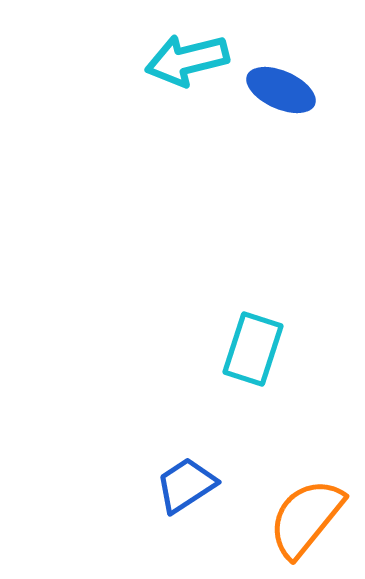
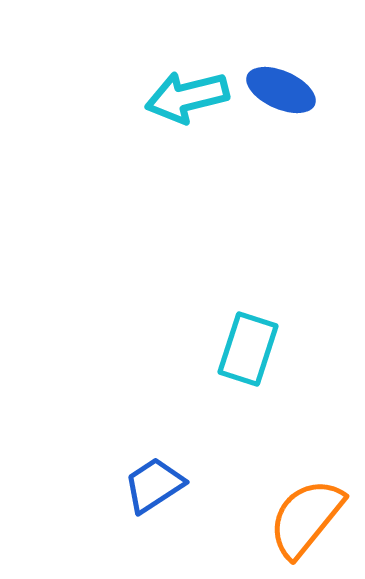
cyan arrow: moved 37 px down
cyan rectangle: moved 5 px left
blue trapezoid: moved 32 px left
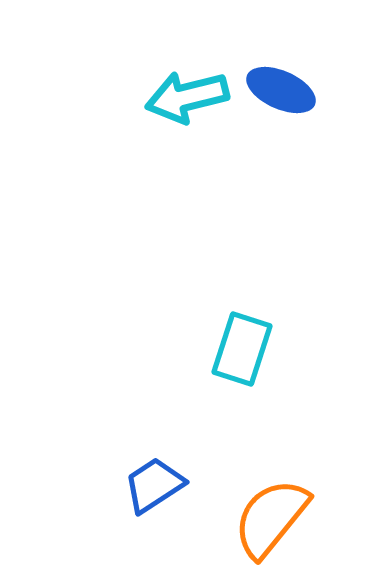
cyan rectangle: moved 6 px left
orange semicircle: moved 35 px left
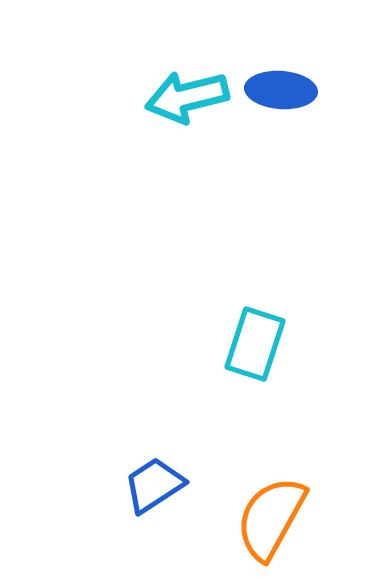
blue ellipse: rotated 20 degrees counterclockwise
cyan rectangle: moved 13 px right, 5 px up
orange semicircle: rotated 10 degrees counterclockwise
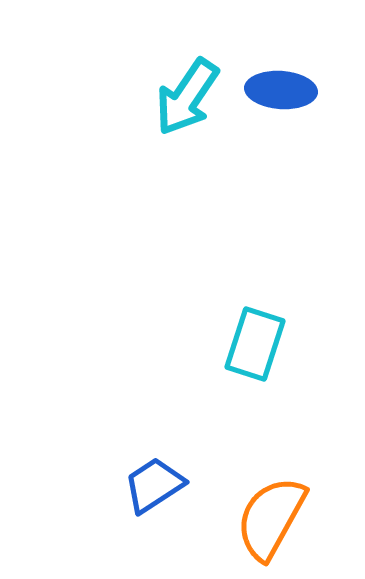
cyan arrow: rotated 42 degrees counterclockwise
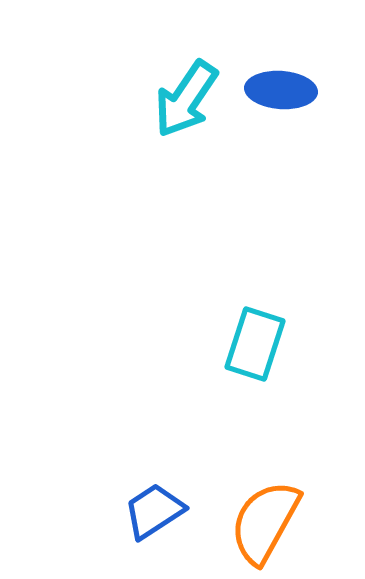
cyan arrow: moved 1 px left, 2 px down
blue trapezoid: moved 26 px down
orange semicircle: moved 6 px left, 4 px down
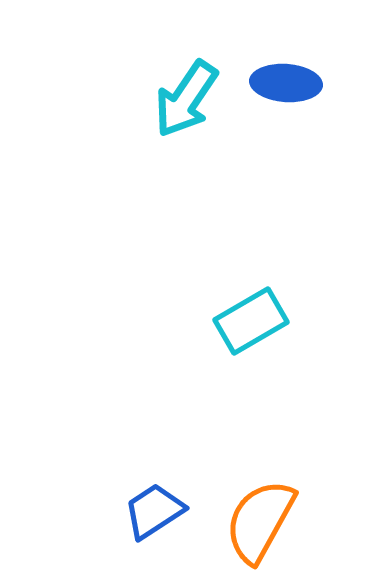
blue ellipse: moved 5 px right, 7 px up
cyan rectangle: moved 4 px left, 23 px up; rotated 42 degrees clockwise
orange semicircle: moved 5 px left, 1 px up
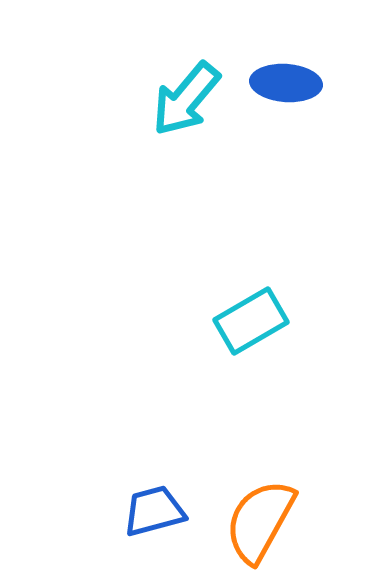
cyan arrow: rotated 6 degrees clockwise
blue trapezoid: rotated 18 degrees clockwise
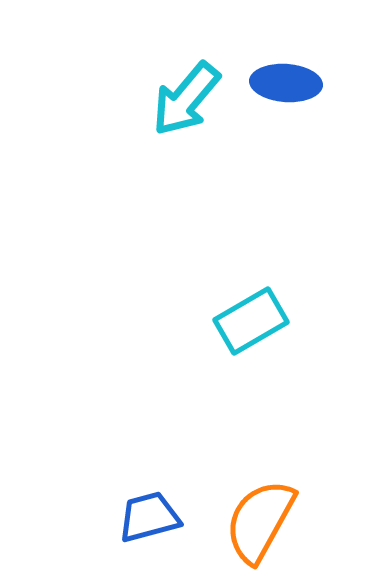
blue trapezoid: moved 5 px left, 6 px down
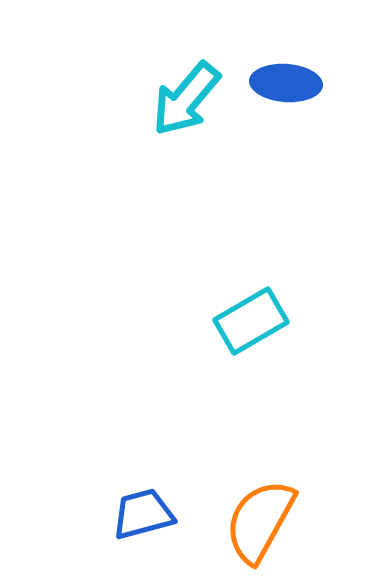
blue trapezoid: moved 6 px left, 3 px up
